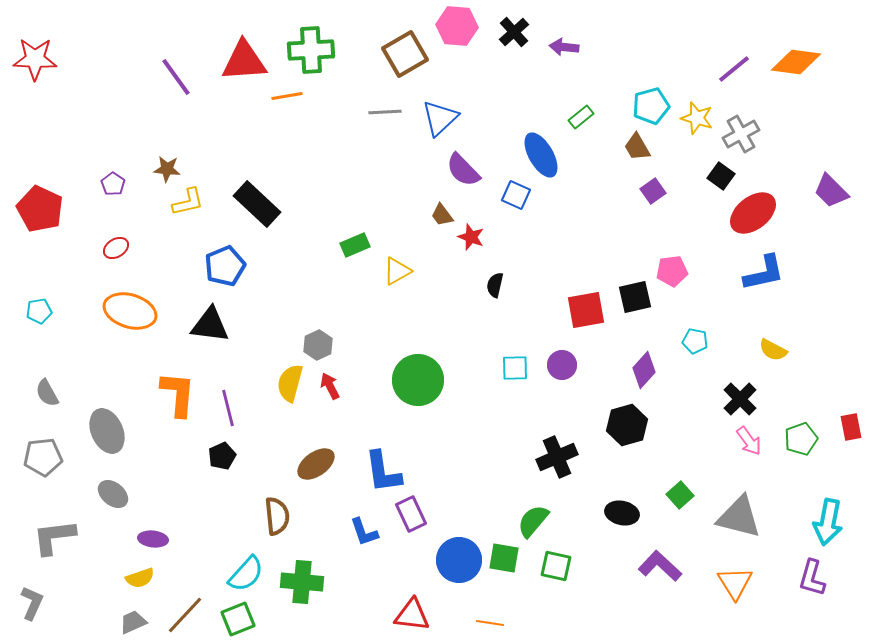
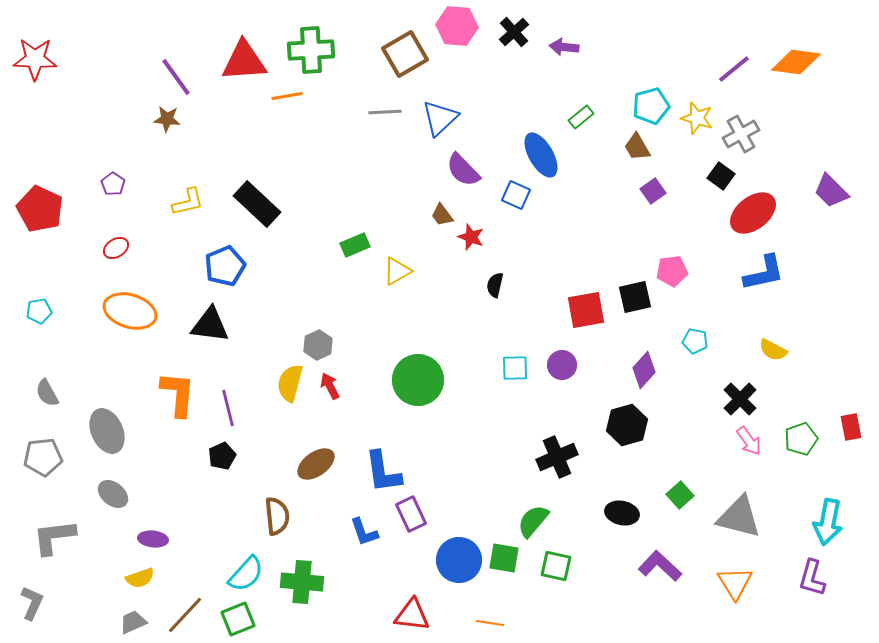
brown star at (167, 169): moved 50 px up
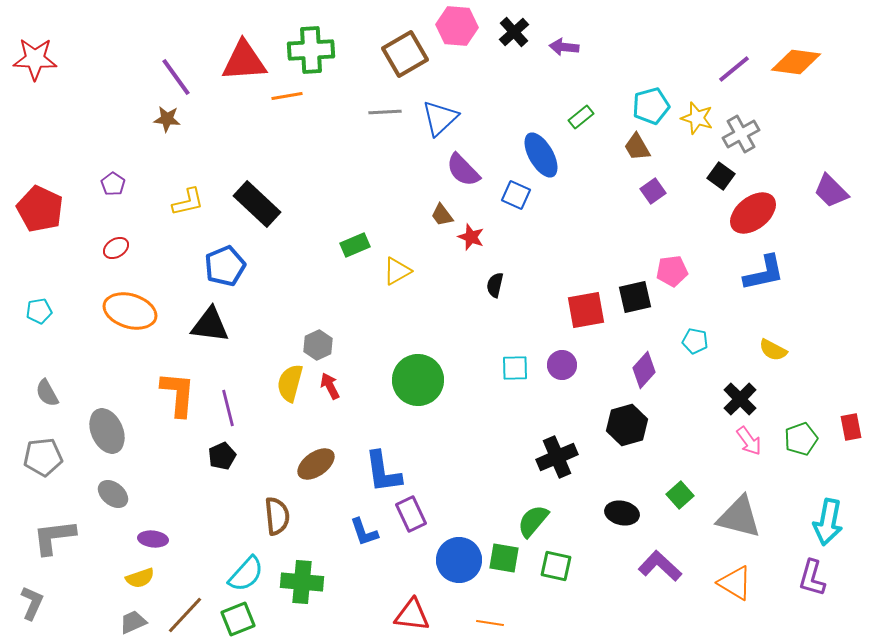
orange triangle at (735, 583): rotated 27 degrees counterclockwise
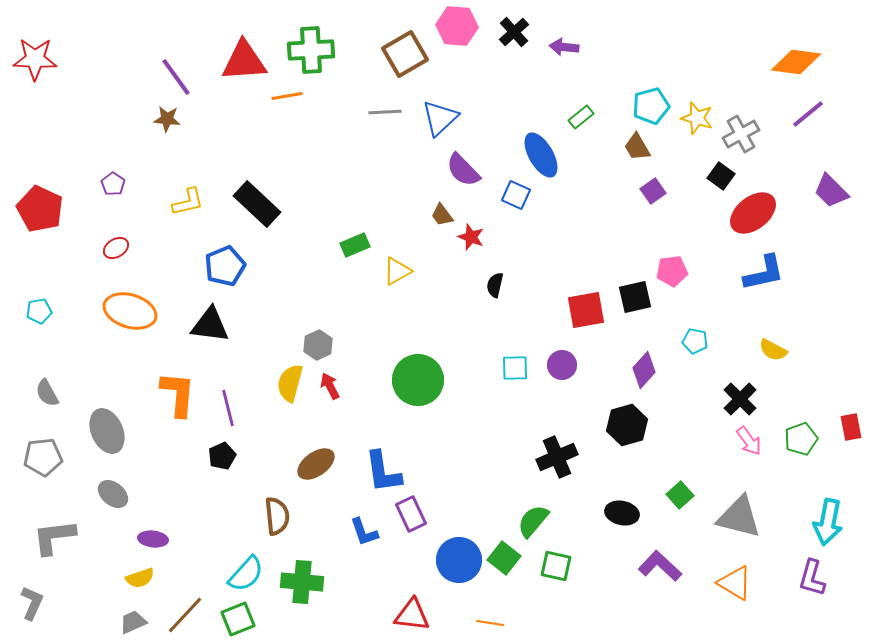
purple line at (734, 69): moved 74 px right, 45 px down
green square at (504, 558): rotated 28 degrees clockwise
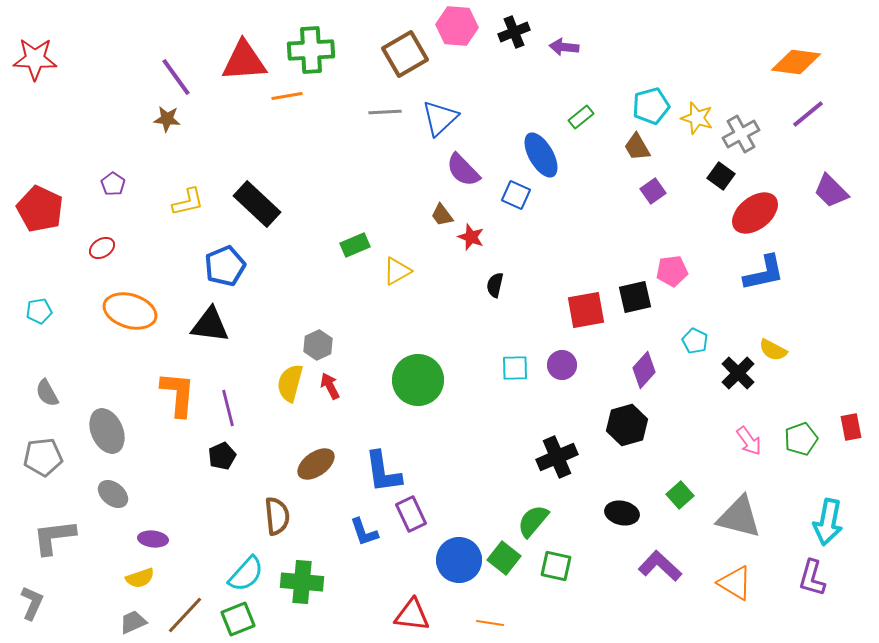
black cross at (514, 32): rotated 20 degrees clockwise
red ellipse at (753, 213): moved 2 px right
red ellipse at (116, 248): moved 14 px left
cyan pentagon at (695, 341): rotated 15 degrees clockwise
black cross at (740, 399): moved 2 px left, 26 px up
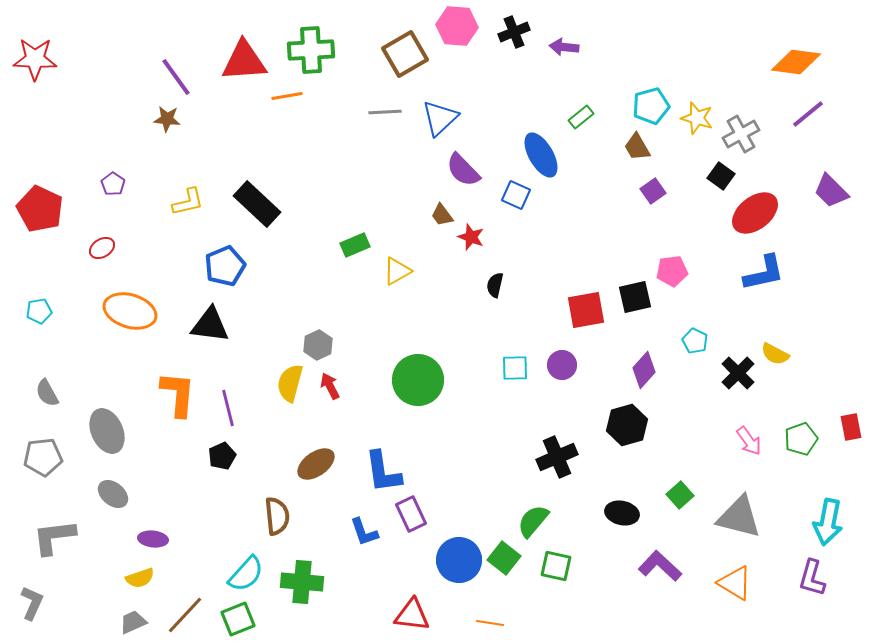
yellow semicircle at (773, 350): moved 2 px right, 4 px down
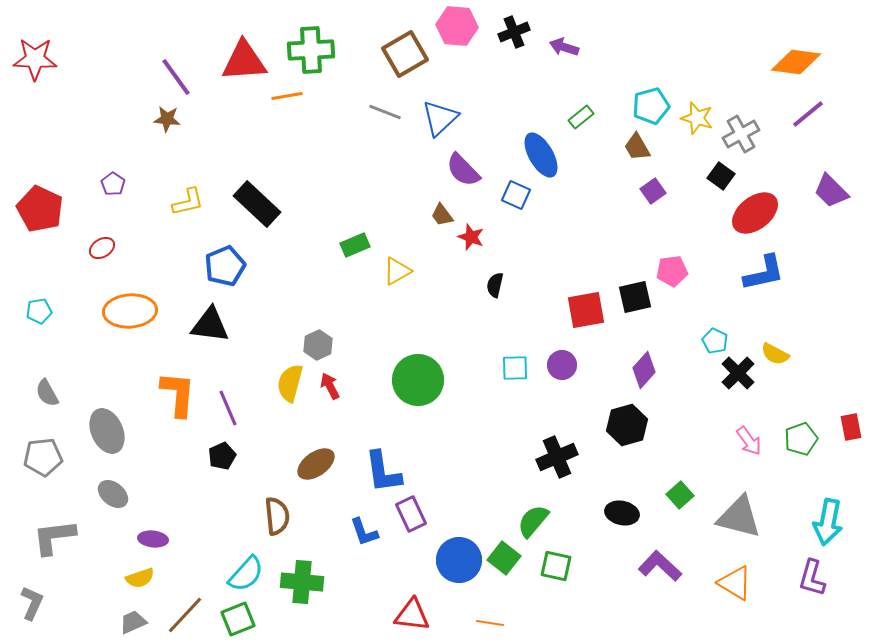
purple arrow at (564, 47): rotated 12 degrees clockwise
gray line at (385, 112): rotated 24 degrees clockwise
orange ellipse at (130, 311): rotated 21 degrees counterclockwise
cyan pentagon at (695, 341): moved 20 px right
purple line at (228, 408): rotated 9 degrees counterclockwise
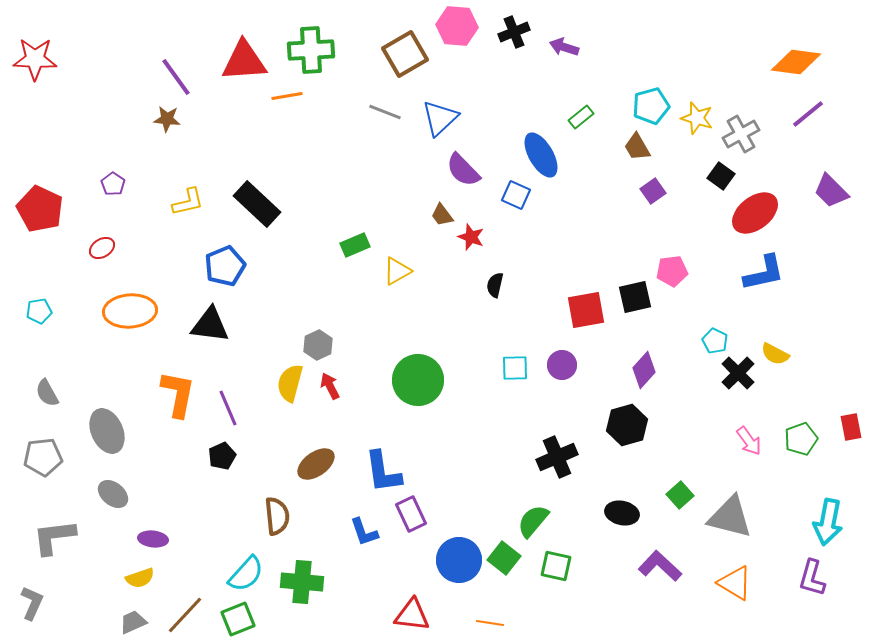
orange L-shape at (178, 394): rotated 6 degrees clockwise
gray triangle at (739, 517): moved 9 px left
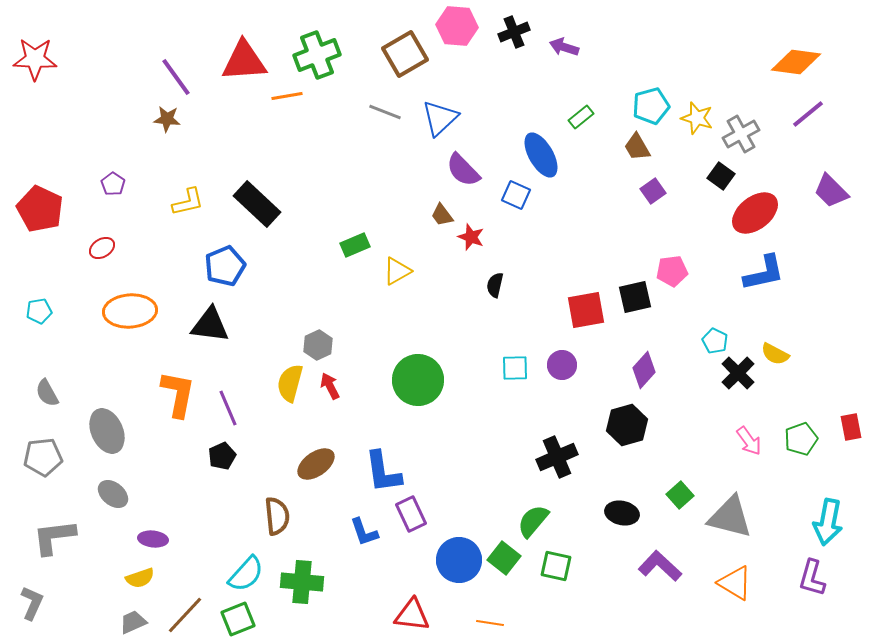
green cross at (311, 50): moved 6 px right, 5 px down; rotated 18 degrees counterclockwise
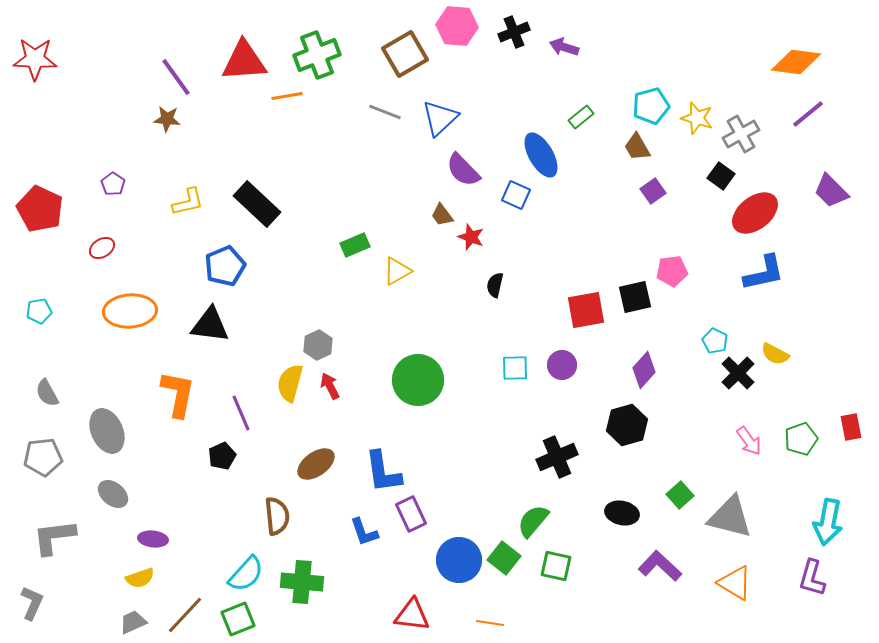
purple line at (228, 408): moved 13 px right, 5 px down
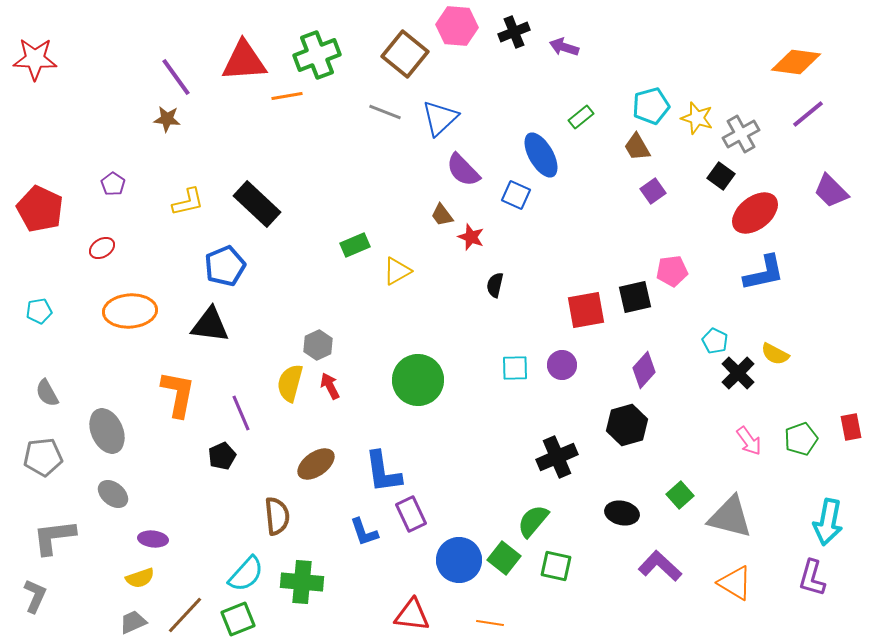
brown square at (405, 54): rotated 21 degrees counterclockwise
gray L-shape at (32, 603): moved 3 px right, 7 px up
